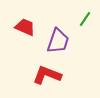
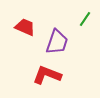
purple trapezoid: moved 1 px left, 1 px down
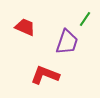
purple trapezoid: moved 10 px right
red L-shape: moved 2 px left
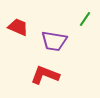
red trapezoid: moved 7 px left
purple trapezoid: moved 13 px left, 1 px up; rotated 80 degrees clockwise
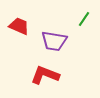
green line: moved 1 px left
red trapezoid: moved 1 px right, 1 px up
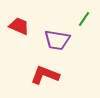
purple trapezoid: moved 3 px right, 1 px up
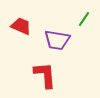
red trapezoid: moved 2 px right
red L-shape: rotated 64 degrees clockwise
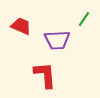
purple trapezoid: rotated 12 degrees counterclockwise
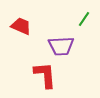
purple trapezoid: moved 4 px right, 6 px down
